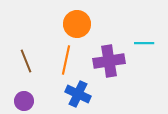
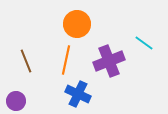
cyan line: rotated 36 degrees clockwise
purple cross: rotated 12 degrees counterclockwise
purple circle: moved 8 px left
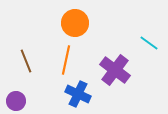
orange circle: moved 2 px left, 1 px up
cyan line: moved 5 px right
purple cross: moved 6 px right, 9 px down; rotated 32 degrees counterclockwise
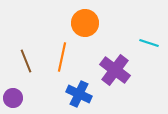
orange circle: moved 10 px right
cyan line: rotated 18 degrees counterclockwise
orange line: moved 4 px left, 3 px up
blue cross: moved 1 px right
purple circle: moved 3 px left, 3 px up
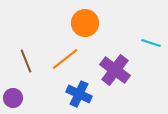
cyan line: moved 2 px right
orange line: moved 3 px right, 2 px down; rotated 40 degrees clockwise
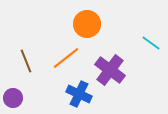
orange circle: moved 2 px right, 1 px down
cyan line: rotated 18 degrees clockwise
orange line: moved 1 px right, 1 px up
purple cross: moved 5 px left
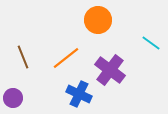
orange circle: moved 11 px right, 4 px up
brown line: moved 3 px left, 4 px up
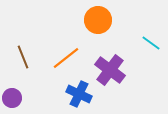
purple circle: moved 1 px left
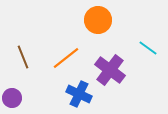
cyan line: moved 3 px left, 5 px down
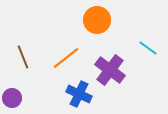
orange circle: moved 1 px left
